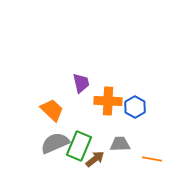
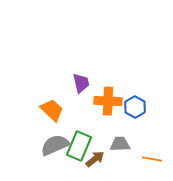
gray semicircle: moved 2 px down
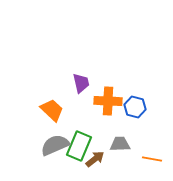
blue hexagon: rotated 15 degrees counterclockwise
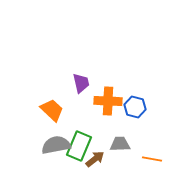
gray semicircle: moved 1 px right; rotated 12 degrees clockwise
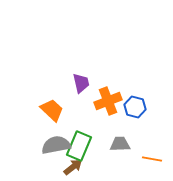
orange cross: rotated 24 degrees counterclockwise
brown arrow: moved 22 px left, 8 px down
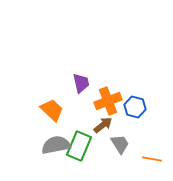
gray trapezoid: rotated 60 degrees clockwise
brown arrow: moved 30 px right, 42 px up
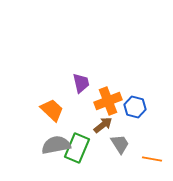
green rectangle: moved 2 px left, 2 px down
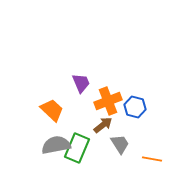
purple trapezoid: rotated 10 degrees counterclockwise
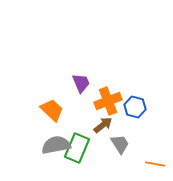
orange line: moved 3 px right, 5 px down
